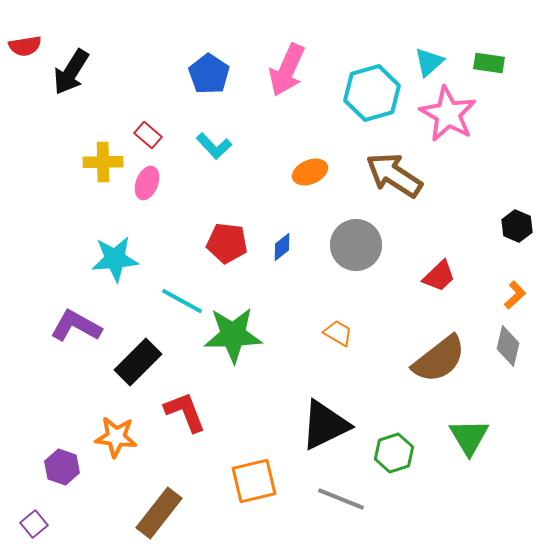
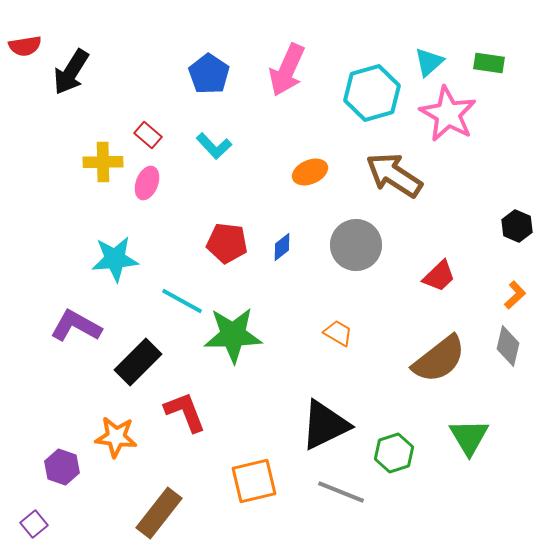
gray line: moved 7 px up
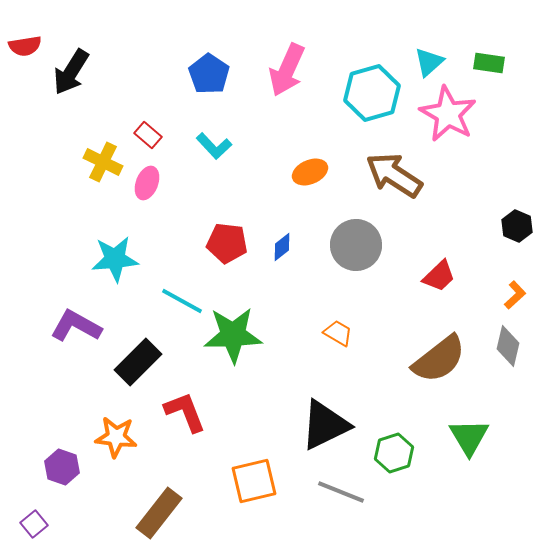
yellow cross: rotated 27 degrees clockwise
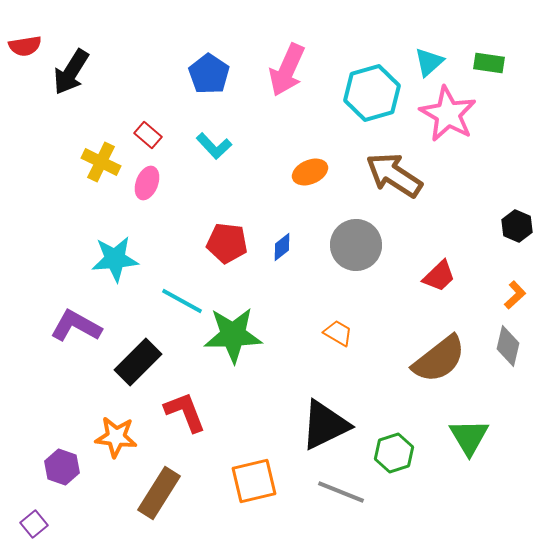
yellow cross: moved 2 px left
brown rectangle: moved 20 px up; rotated 6 degrees counterclockwise
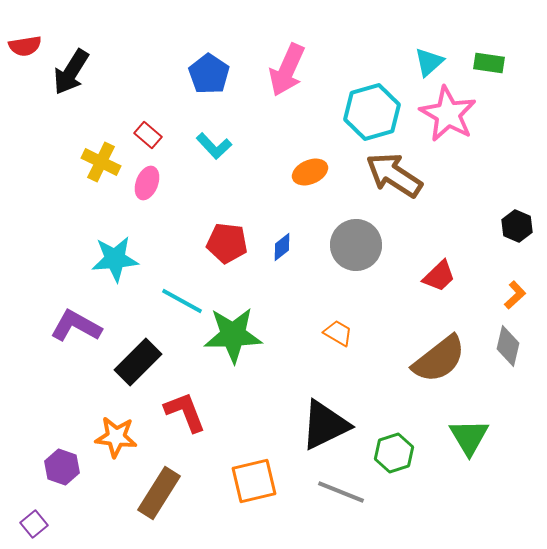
cyan hexagon: moved 19 px down
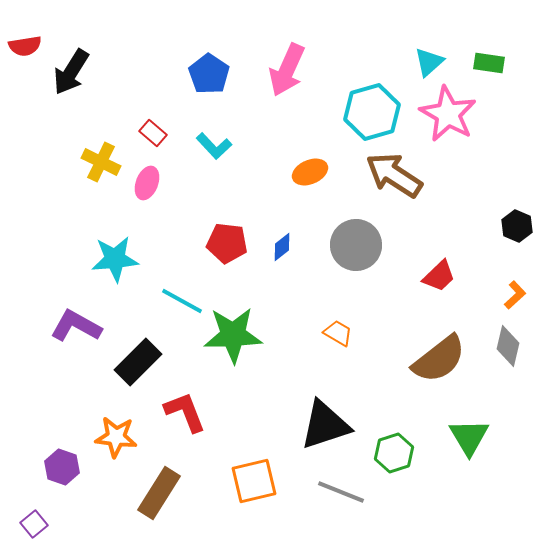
red rectangle: moved 5 px right, 2 px up
black triangle: rotated 8 degrees clockwise
